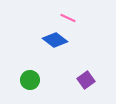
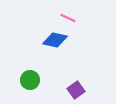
blue diamond: rotated 25 degrees counterclockwise
purple square: moved 10 px left, 10 px down
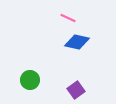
blue diamond: moved 22 px right, 2 px down
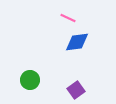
blue diamond: rotated 20 degrees counterclockwise
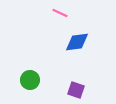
pink line: moved 8 px left, 5 px up
purple square: rotated 36 degrees counterclockwise
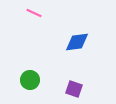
pink line: moved 26 px left
purple square: moved 2 px left, 1 px up
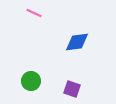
green circle: moved 1 px right, 1 px down
purple square: moved 2 px left
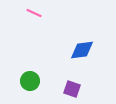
blue diamond: moved 5 px right, 8 px down
green circle: moved 1 px left
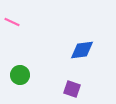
pink line: moved 22 px left, 9 px down
green circle: moved 10 px left, 6 px up
